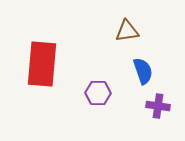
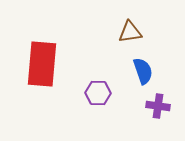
brown triangle: moved 3 px right, 1 px down
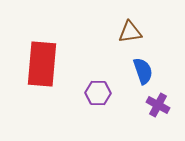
purple cross: moved 1 px up; rotated 20 degrees clockwise
